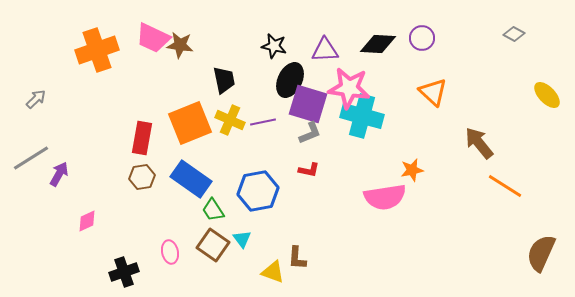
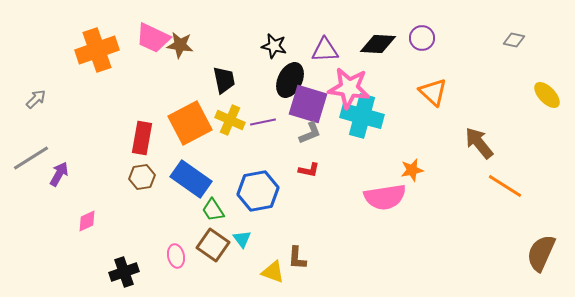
gray diamond: moved 6 px down; rotated 15 degrees counterclockwise
orange square: rotated 6 degrees counterclockwise
pink ellipse: moved 6 px right, 4 px down
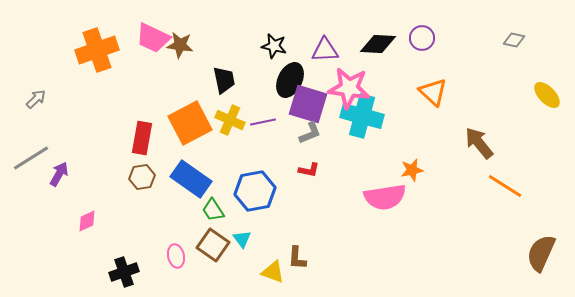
blue hexagon: moved 3 px left
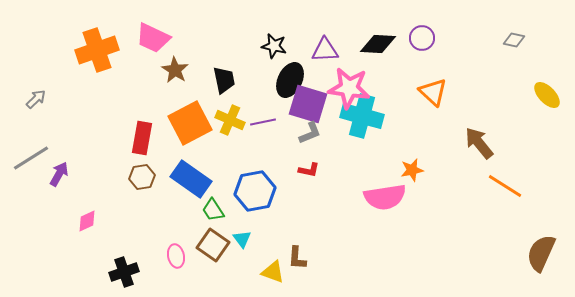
brown star: moved 5 px left, 25 px down; rotated 24 degrees clockwise
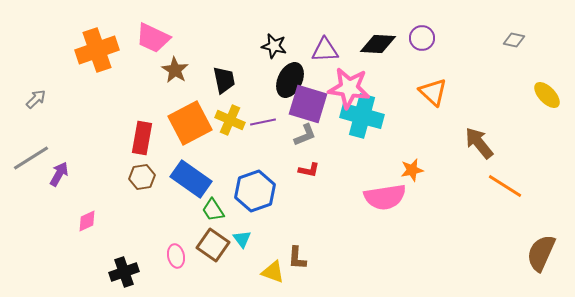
gray L-shape: moved 5 px left, 2 px down
blue hexagon: rotated 9 degrees counterclockwise
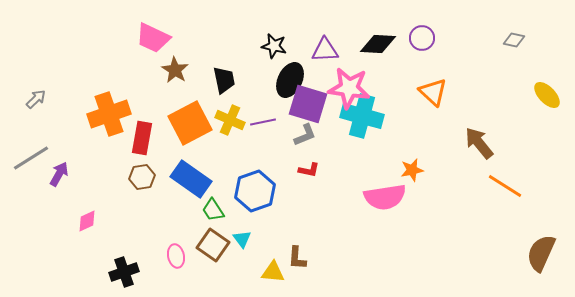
orange cross: moved 12 px right, 64 px down
yellow triangle: rotated 15 degrees counterclockwise
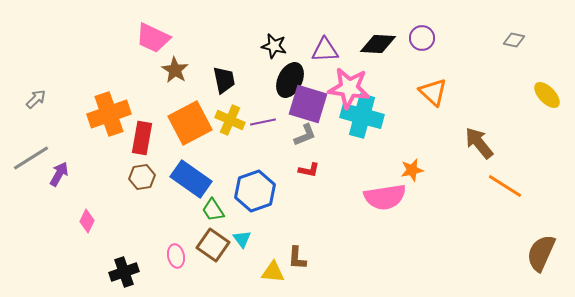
pink diamond: rotated 40 degrees counterclockwise
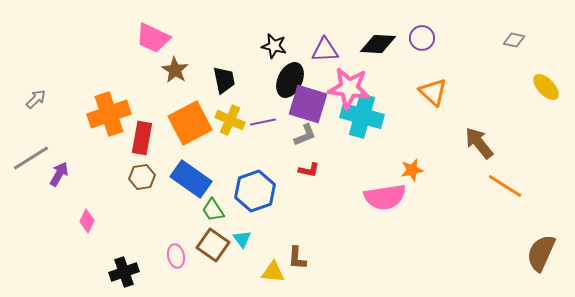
yellow ellipse: moved 1 px left, 8 px up
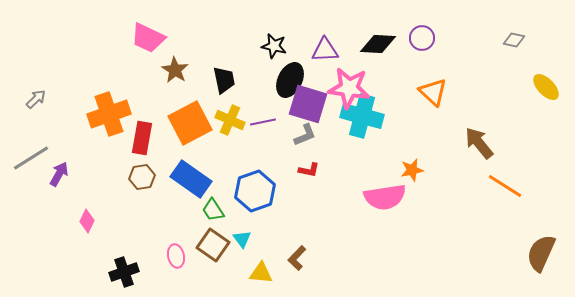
pink trapezoid: moved 5 px left
brown L-shape: rotated 40 degrees clockwise
yellow triangle: moved 12 px left, 1 px down
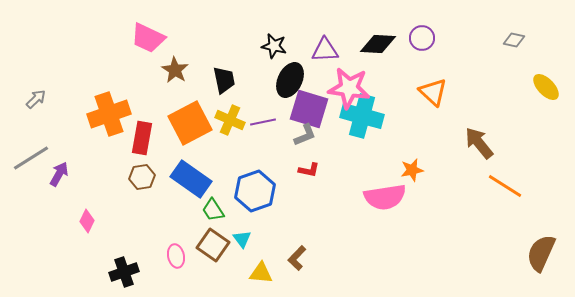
purple square: moved 1 px right, 5 px down
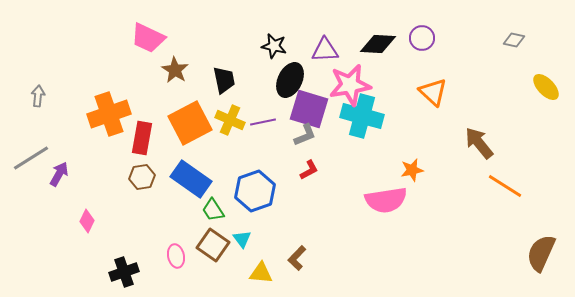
pink star: moved 1 px right, 3 px up; rotated 18 degrees counterclockwise
gray arrow: moved 2 px right, 3 px up; rotated 40 degrees counterclockwise
red L-shape: rotated 40 degrees counterclockwise
pink semicircle: moved 1 px right, 3 px down
